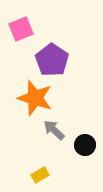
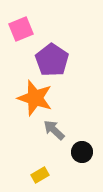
black circle: moved 3 px left, 7 px down
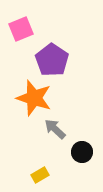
orange star: moved 1 px left
gray arrow: moved 1 px right, 1 px up
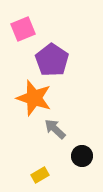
pink square: moved 2 px right
black circle: moved 4 px down
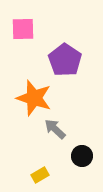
pink square: rotated 20 degrees clockwise
purple pentagon: moved 13 px right
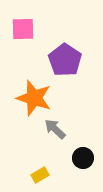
black circle: moved 1 px right, 2 px down
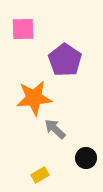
orange star: rotated 24 degrees counterclockwise
black circle: moved 3 px right
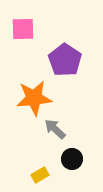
black circle: moved 14 px left, 1 px down
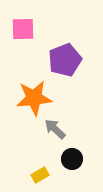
purple pentagon: rotated 16 degrees clockwise
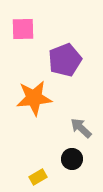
gray arrow: moved 26 px right, 1 px up
yellow rectangle: moved 2 px left, 2 px down
